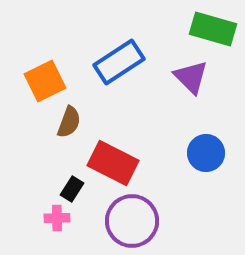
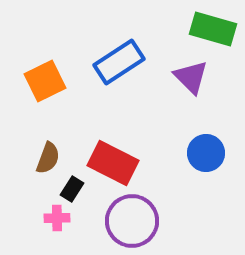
brown semicircle: moved 21 px left, 36 px down
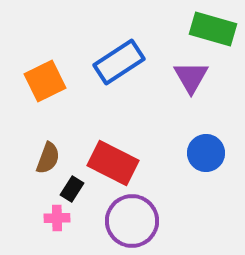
purple triangle: rotated 15 degrees clockwise
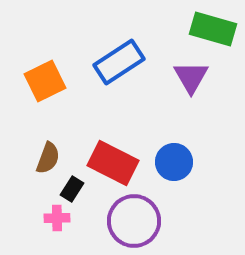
blue circle: moved 32 px left, 9 px down
purple circle: moved 2 px right
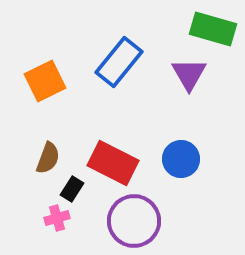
blue rectangle: rotated 18 degrees counterclockwise
purple triangle: moved 2 px left, 3 px up
blue circle: moved 7 px right, 3 px up
pink cross: rotated 15 degrees counterclockwise
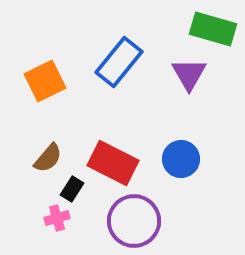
brown semicircle: rotated 20 degrees clockwise
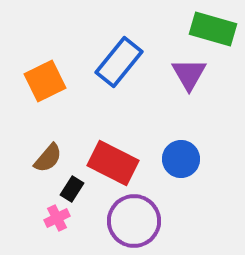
pink cross: rotated 10 degrees counterclockwise
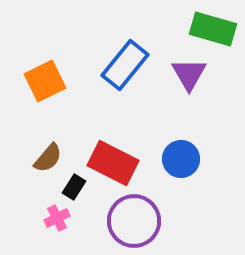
blue rectangle: moved 6 px right, 3 px down
black rectangle: moved 2 px right, 2 px up
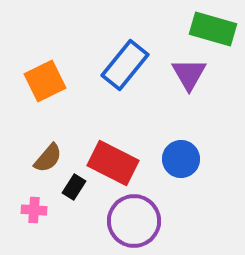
pink cross: moved 23 px left, 8 px up; rotated 30 degrees clockwise
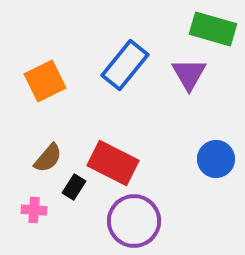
blue circle: moved 35 px right
